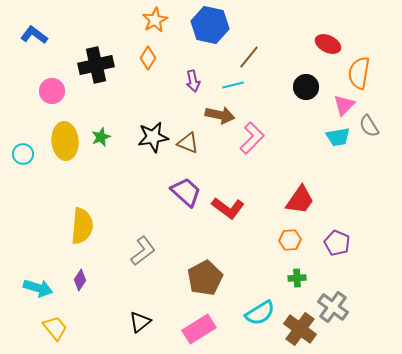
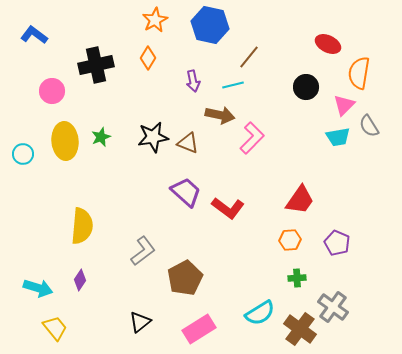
brown pentagon: moved 20 px left
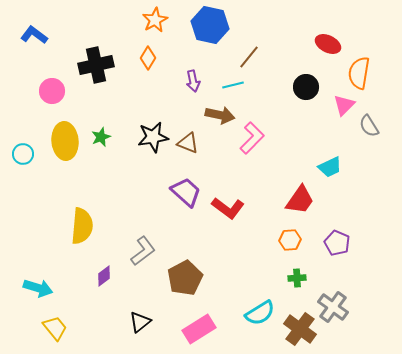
cyan trapezoid: moved 8 px left, 30 px down; rotated 15 degrees counterclockwise
purple diamond: moved 24 px right, 4 px up; rotated 20 degrees clockwise
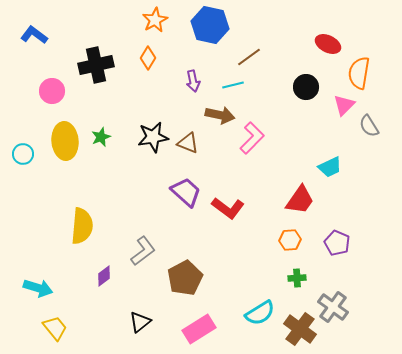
brown line: rotated 15 degrees clockwise
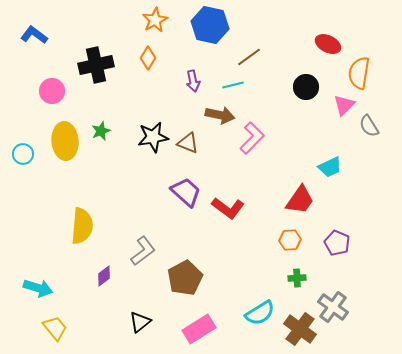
green star: moved 6 px up
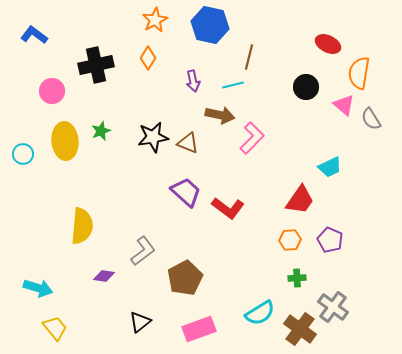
brown line: rotated 40 degrees counterclockwise
pink triangle: rotated 35 degrees counterclockwise
gray semicircle: moved 2 px right, 7 px up
purple pentagon: moved 7 px left, 3 px up
purple diamond: rotated 45 degrees clockwise
pink rectangle: rotated 12 degrees clockwise
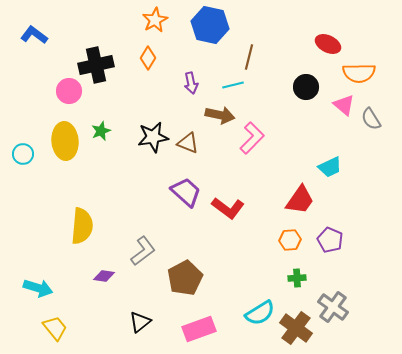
orange semicircle: rotated 100 degrees counterclockwise
purple arrow: moved 2 px left, 2 px down
pink circle: moved 17 px right
brown cross: moved 4 px left, 1 px up
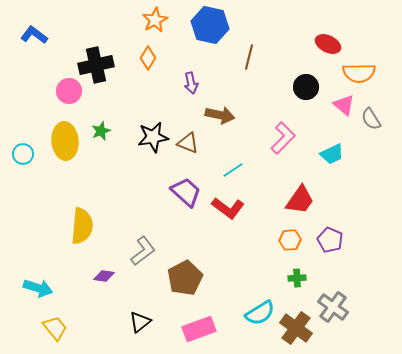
cyan line: moved 85 px down; rotated 20 degrees counterclockwise
pink L-shape: moved 31 px right
cyan trapezoid: moved 2 px right, 13 px up
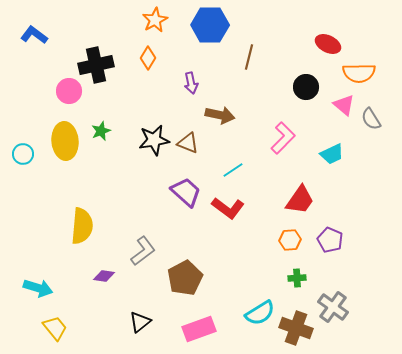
blue hexagon: rotated 12 degrees counterclockwise
black star: moved 1 px right, 3 px down
brown cross: rotated 16 degrees counterclockwise
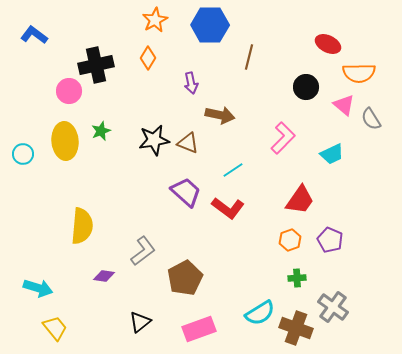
orange hexagon: rotated 15 degrees counterclockwise
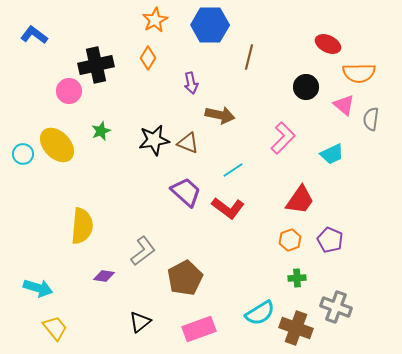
gray semicircle: rotated 40 degrees clockwise
yellow ellipse: moved 8 px left, 4 px down; rotated 39 degrees counterclockwise
gray cross: moved 3 px right; rotated 16 degrees counterclockwise
